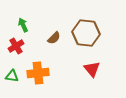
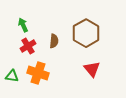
brown hexagon: rotated 24 degrees clockwise
brown semicircle: moved 3 px down; rotated 40 degrees counterclockwise
red cross: moved 12 px right
orange cross: rotated 25 degrees clockwise
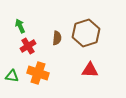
green arrow: moved 3 px left, 1 px down
brown hexagon: rotated 12 degrees clockwise
brown semicircle: moved 3 px right, 3 px up
red triangle: moved 2 px left, 1 px down; rotated 48 degrees counterclockwise
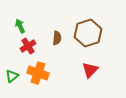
brown hexagon: moved 2 px right
red triangle: rotated 48 degrees counterclockwise
green triangle: rotated 48 degrees counterclockwise
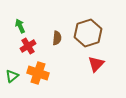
red triangle: moved 6 px right, 6 px up
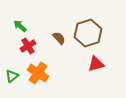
green arrow: rotated 24 degrees counterclockwise
brown semicircle: moved 2 px right; rotated 48 degrees counterclockwise
red triangle: rotated 30 degrees clockwise
orange cross: rotated 15 degrees clockwise
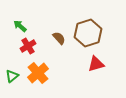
orange cross: rotated 15 degrees clockwise
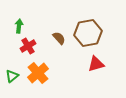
green arrow: moved 1 px left; rotated 56 degrees clockwise
brown hexagon: rotated 8 degrees clockwise
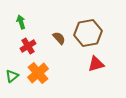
green arrow: moved 2 px right, 4 px up; rotated 24 degrees counterclockwise
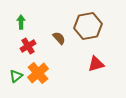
green arrow: rotated 16 degrees clockwise
brown hexagon: moved 7 px up
green triangle: moved 4 px right
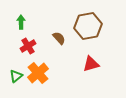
red triangle: moved 5 px left
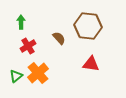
brown hexagon: rotated 16 degrees clockwise
red triangle: rotated 24 degrees clockwise
